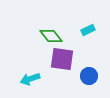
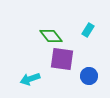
cyan rectangle: rotated 32 degrees counterclockwise
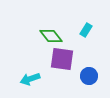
cyan rectangle: moved 2 px left
